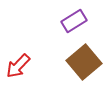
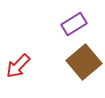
purple rectangle: moved 3 px down
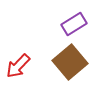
brown square: moved 14 px left
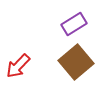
brown square: moved 6 px right
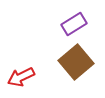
red arrow: moved 3 px right, 11 px down; rotated 20 degrees clockwise
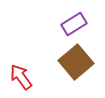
red arrow: rotated 80 degrees clockwise
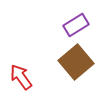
purple rectangle: moved 2 px right, 1 px down
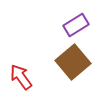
brown square: moved 3 px left
